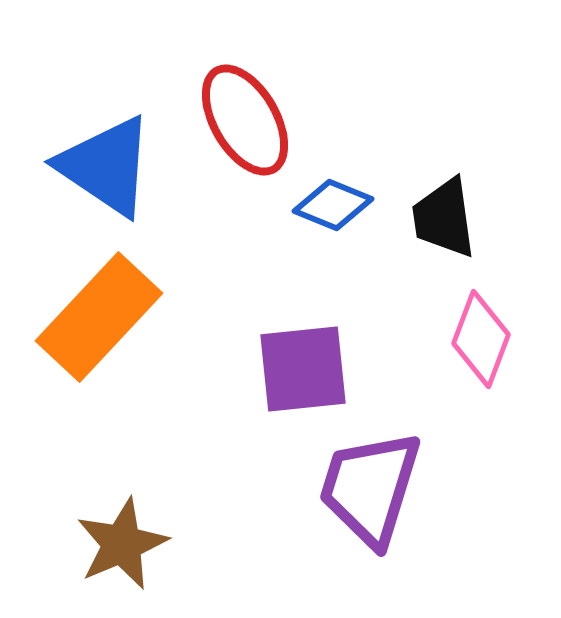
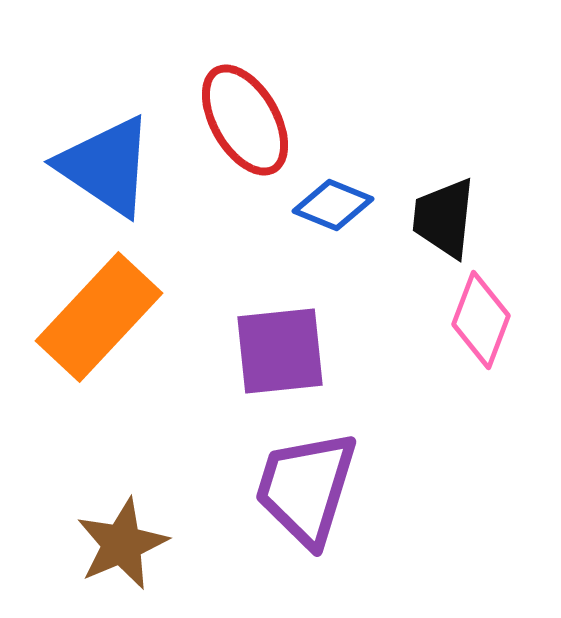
black trapezoid: rotated 14 degrees clockwise
pink diamond: moved 19 px up
purple square: moved 23 px left, 18 px up
purple trapezoid: moved 64 px left
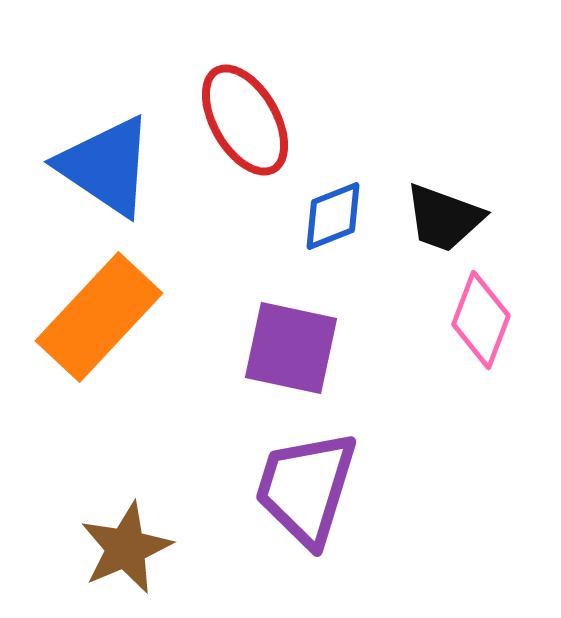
blue diamond: moved 11 px down; rotated 44 degrees counterclockwise
black trapezoid: rotated 76 degrees counterclockwise
purple square: moved 11 px right, 3 px up; rotated 18 degrees clockwise
brown star: moved 4 px right, 4 px down
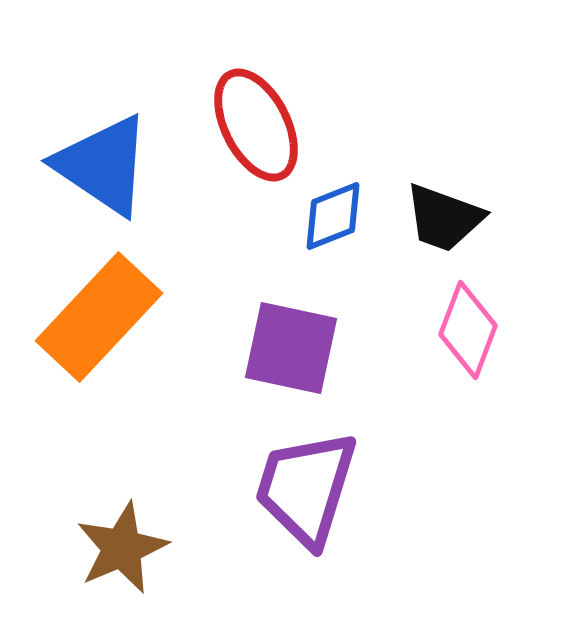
red ellipse: moved 11 px right, 5 px down; rotated 3 degrees clockwise
blue triangle: moved 3 px left, 1 px up
pink diamond: moved 13 px left, 10 px down
brown star: moved 4 px left
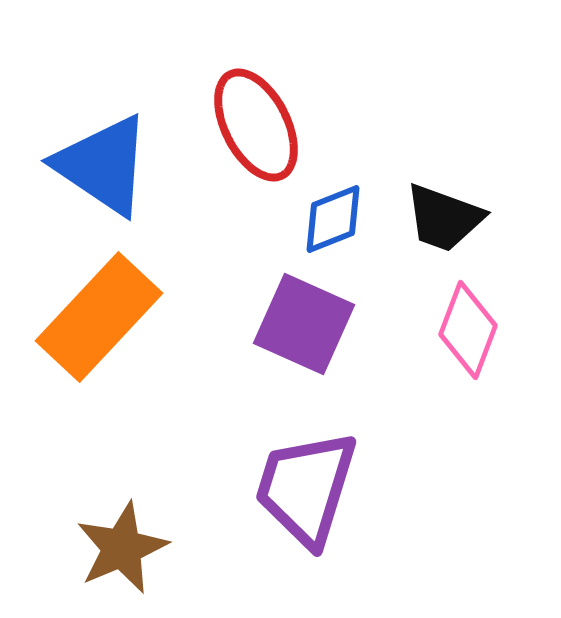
blue diamond: moved 3 px down
purple square: moved 13 px right, 24 px up; rotated 12 degrees clockwise
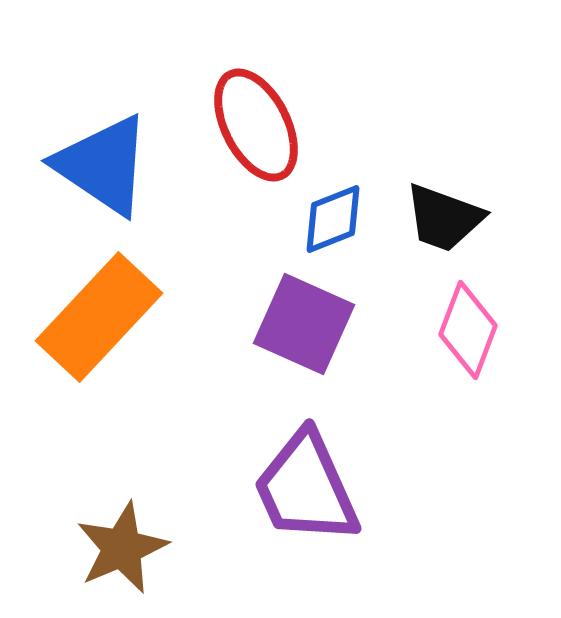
purple trapezoid: rotated 41 degrees counterclockwise
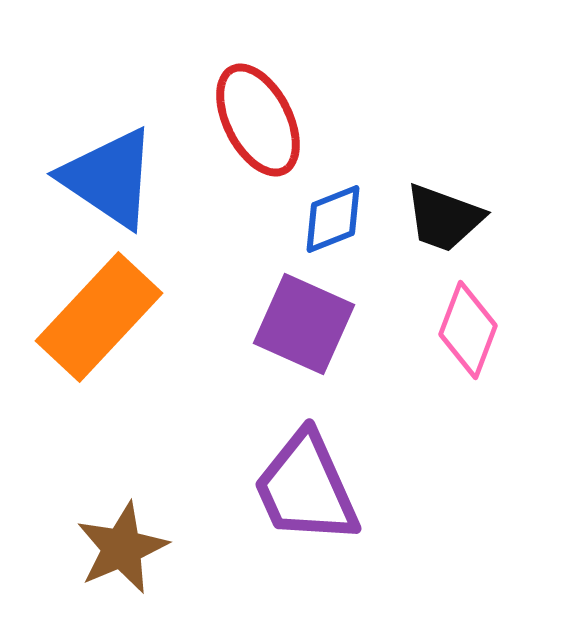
red ellipse: moved 2 px right, 5 px up
blue triangle: moved 6 px right, 13 px down
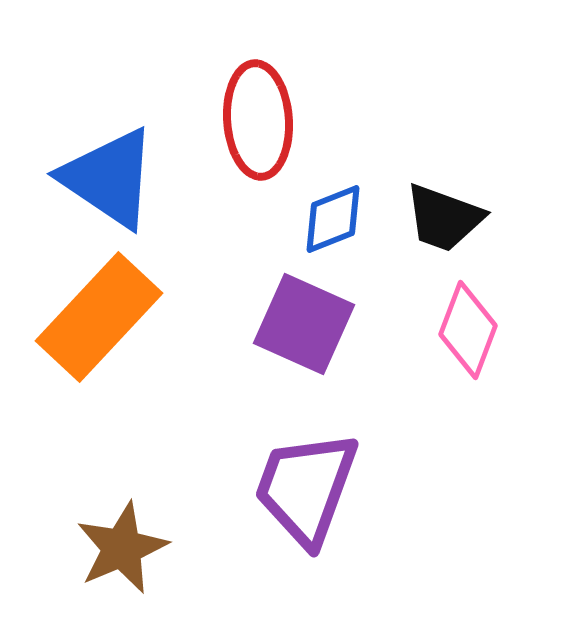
red ellipse: rotated 23 degrees clockwise
purple trapezoid: rotated 44 degrees clockwise
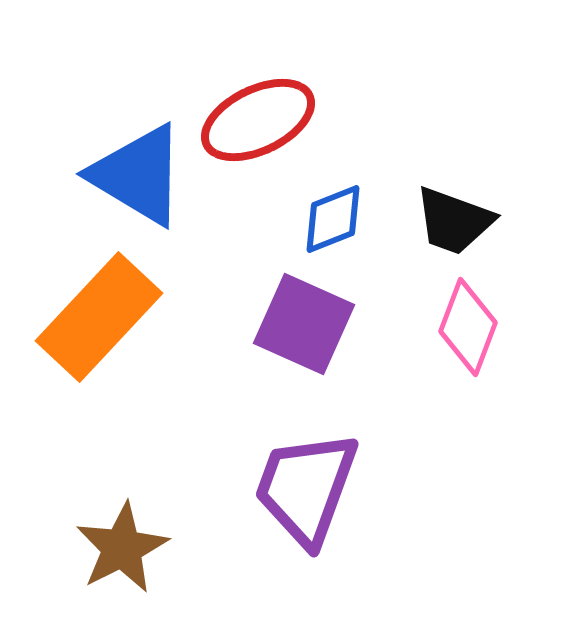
red ellipse: rotated 68 degrees clockwise
blue triangle: moved 29 px right, 3 px up; rotated 3 degrees counterclockwise
black trapezoid: moved 10 px right, 3 px down
pink diamond: moved 3 px up
brown star: rotated 4 degrees counterclockwise
